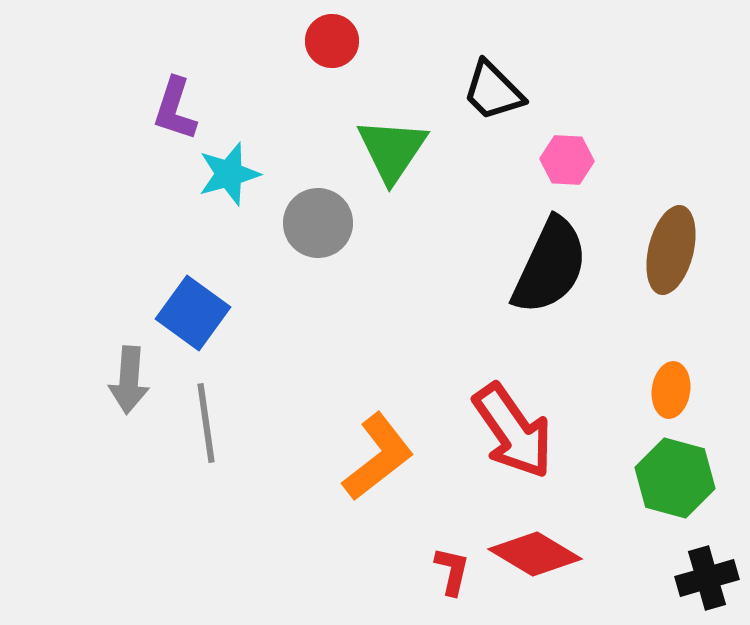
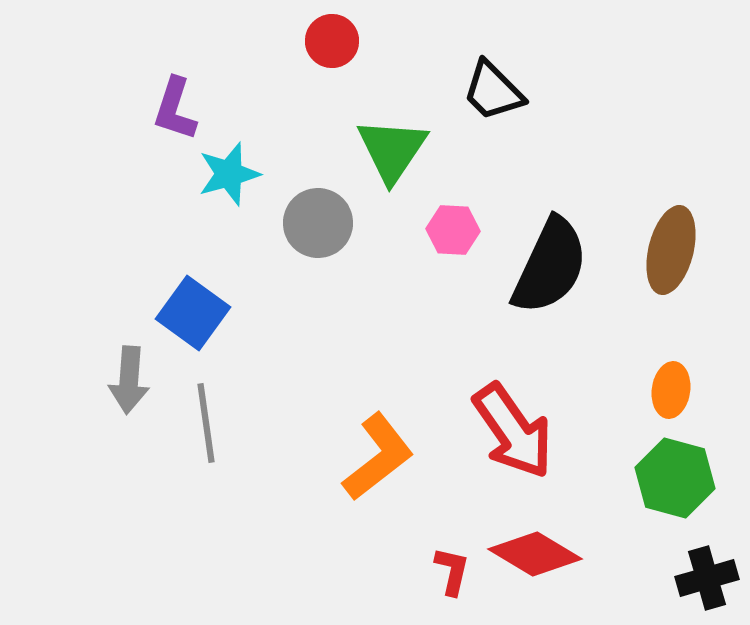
pink hexagon: moved 114 px left, 70 px down
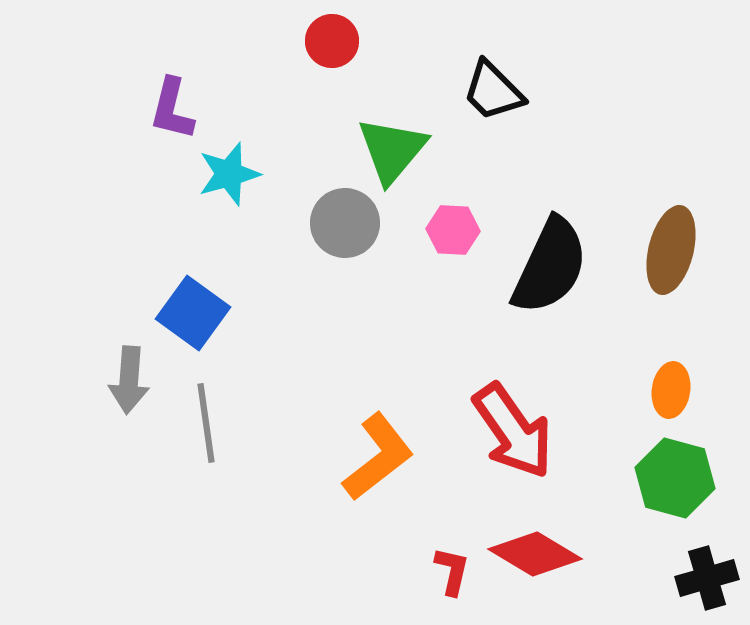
purple L-shape: moved 3 px left; rotated 4 degrees counterclockwise
green triangle: rotated 6 degrees clockwise
gray circle: moved 27 px right
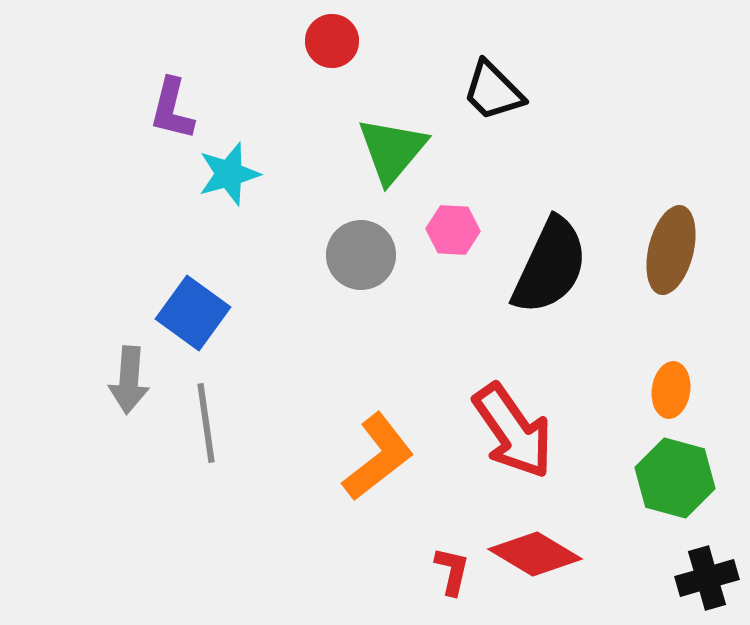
gray circle: moved 16 px right, 32 px down
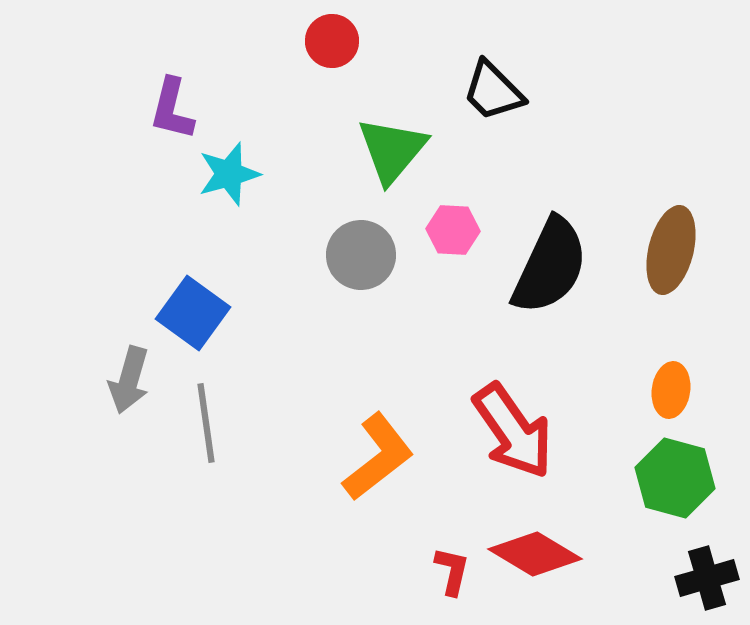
gray arrow: rotated 12 degrees clockwise
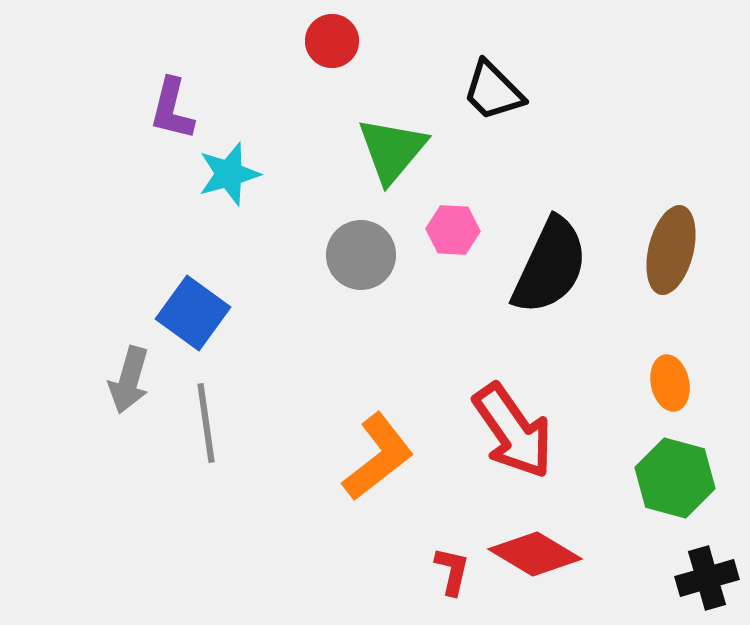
orange ellipse: moved 1 px left, 7 px up; rotated 20 degrees counterclockwise
